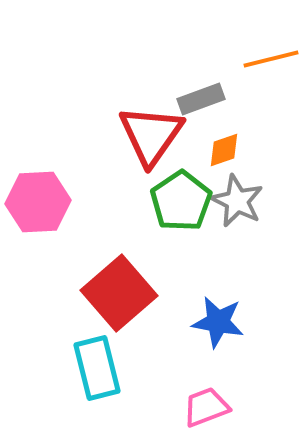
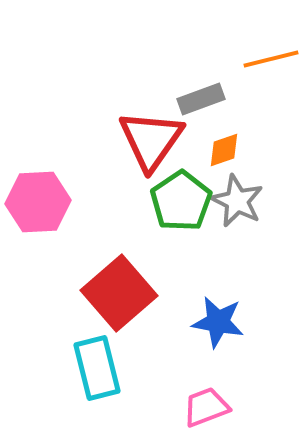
red triangle: moved 5 px down
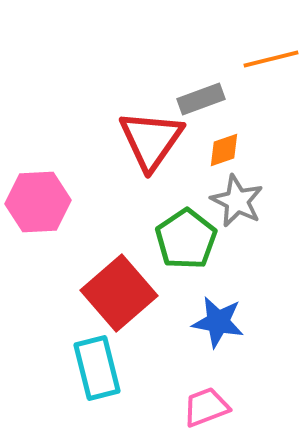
green pentagon: moved 5 px right, 38 px down
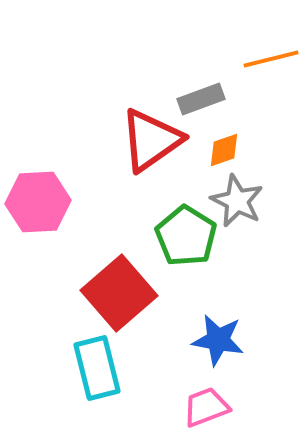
red triangle: rotated 20 degrees clockwise
green pentagon: moved 3 px up; rotated 6 degrees counterclockwise
blue star: moved 18 px down
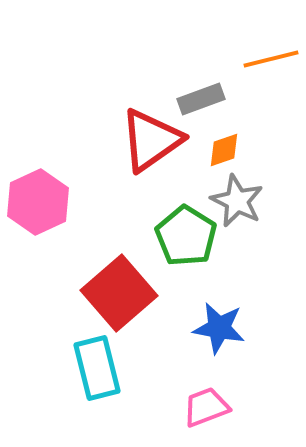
pink hexagon: rotated 22 degrees counterclockwise
blue star: moved 1 px right, 12 px up
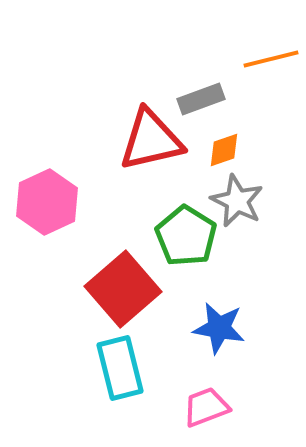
red triangle: rotated 22 degrees clockwise
pink hexagon: moved 9 px right
red square: moved 4 px right, 4 px up
cyan rectangle: moved 23 px right
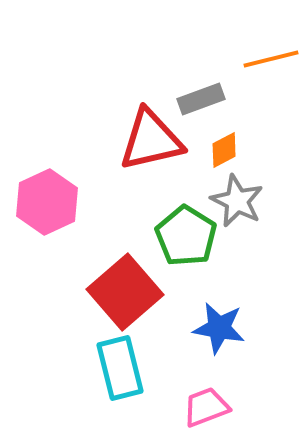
orange diamond: rotated 9 degrees counterclockwise
red square: moved 2 px right, 3 px down
